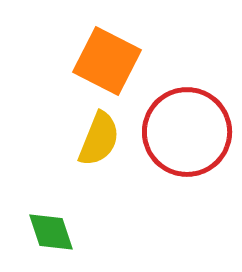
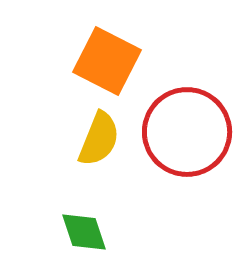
green diamond: moved 33 px right
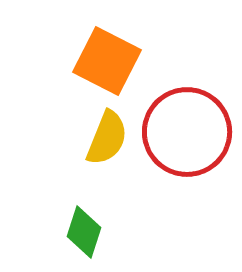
yellow semicircle: moved 8 px right, 1 px up
green diamond: rotated 36 degrees clockwise
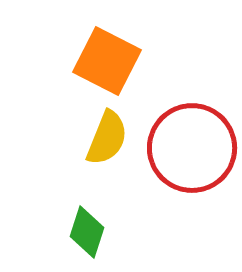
red circle: moved 5 px right, 16 px down
green diamond: moved 3 px right
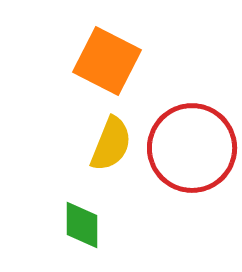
yellow semicircle: moved 4 px right, 6 px down
green diamond: moved 5 px left, 7 px up; rotated 18 degrees counterclockwise
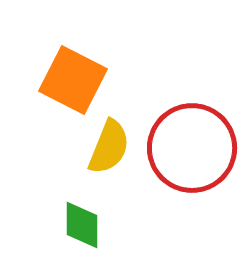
orange square: moved 34 px left, 19 px down
yellow semicircle: moved 2 px left, 3 px down
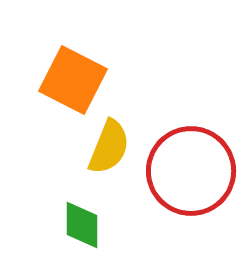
red circle: moved 1 px left, 23 px down
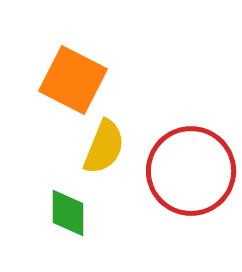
yellow semicircle: moved 5 px left
green diamond: moved 14 px left, 12 px up
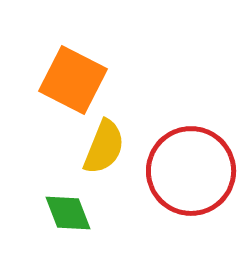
green diamond: rotated 21 degrees counterclockwise
